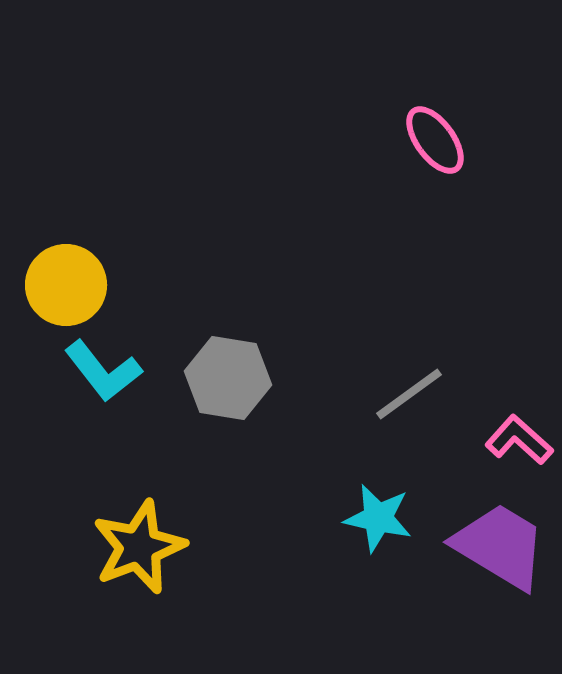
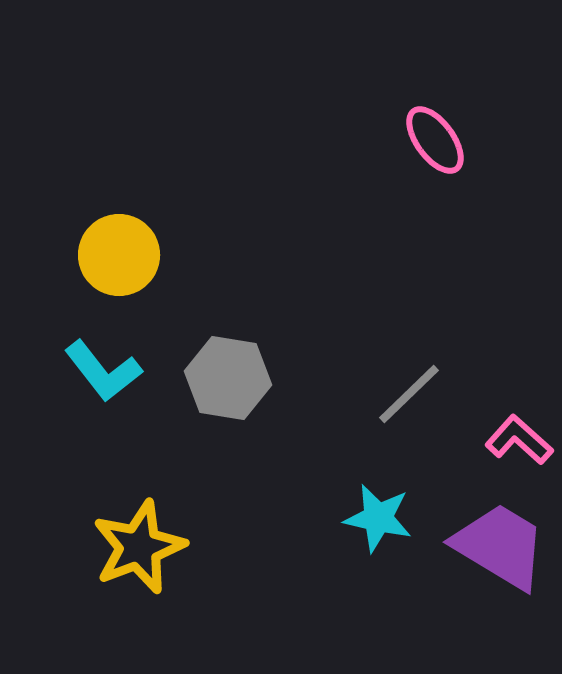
yellow circle: moved 53 px right, 30 px up
gray line: rotated 8 degrees counterclockwise
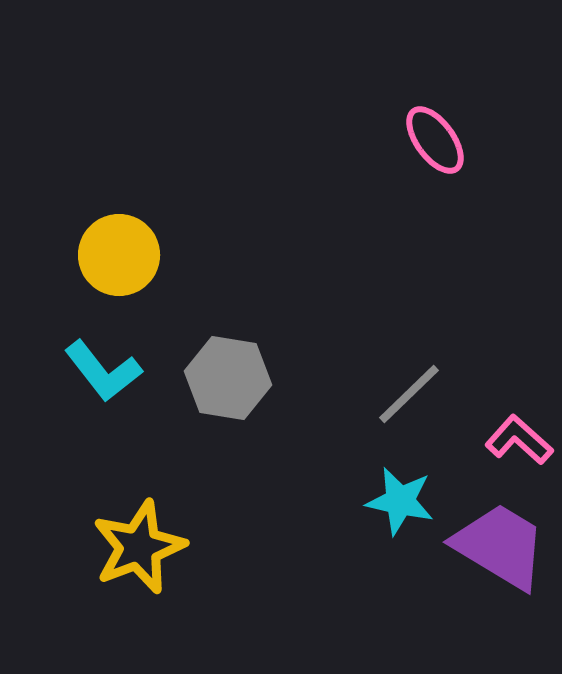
cyan star: moved 22 px right, 17 px up
